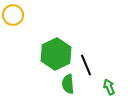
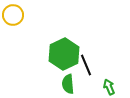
green hexagon: moved 8 px right
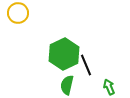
yellow circle: moved 5 px right, 2 px up
green semicircle: moved 1 px left, 1 px down; rotated 18 degrees clockwise
